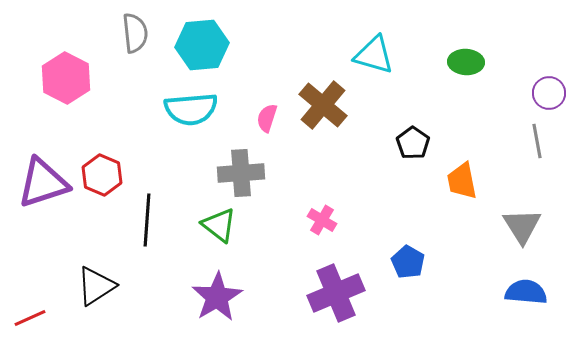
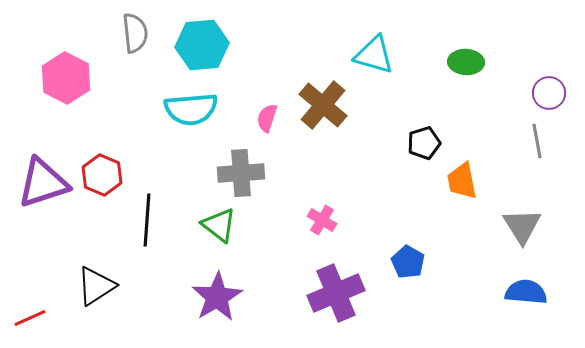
black pentagon: moved 11 px right; rotated 20 degrees clockwise
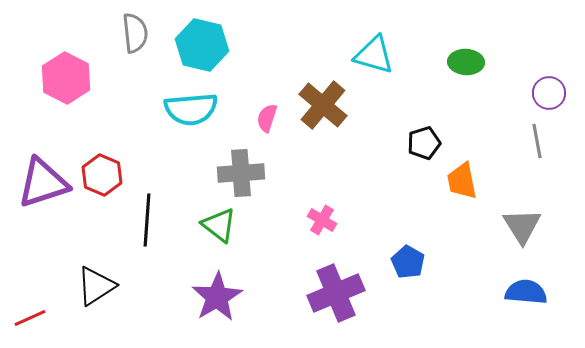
cyan hexagon: rotated 18 degrees clockwise
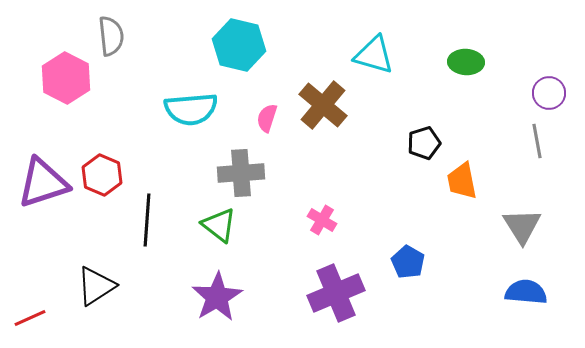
gray semicircle: moved 24 px left, 3 px down
cyan hexagon: moved 37 px right
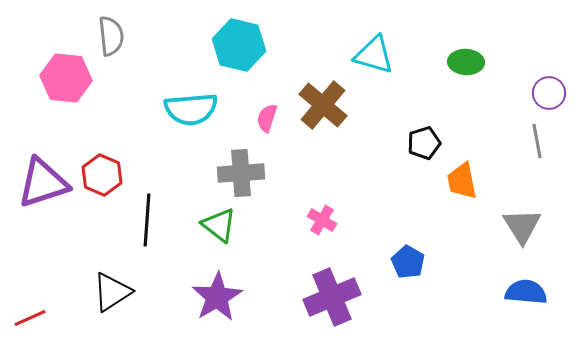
pink hexagon: rotated 21 degrees counterclockwise
black triangle: moved 16 px right, 6 px down
purple cross: moved 4 px left, 4 px down
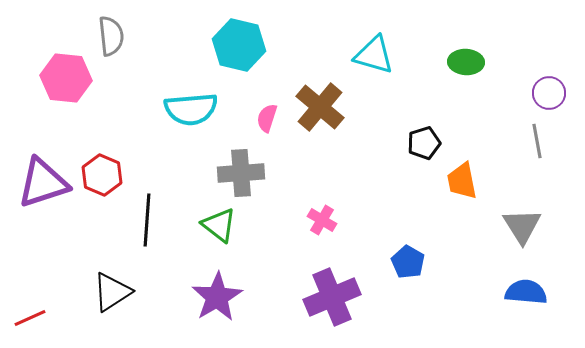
brown cross: moved 3 px left, 2 px down
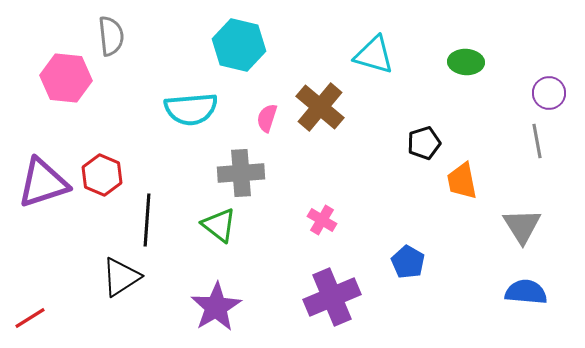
black triangle: moved 9 px right, 15 px up
purple star: moved 1 px left, 10 px down
red line: rotated 8 degrees counterclockwise
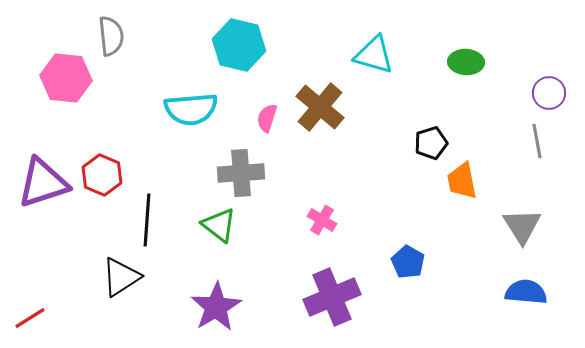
black pentagon: moved 7 px right
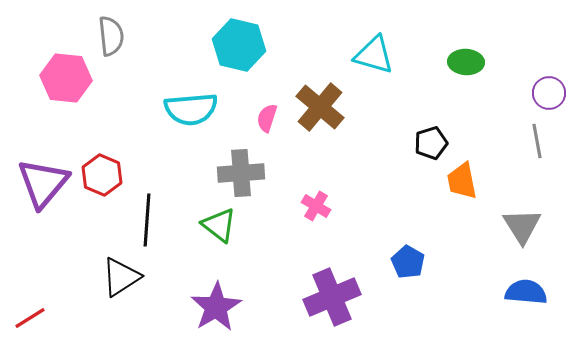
purple triangle: rotated 32 degrees counterclockwise
pink cross: moved 6 px left, 14 px up
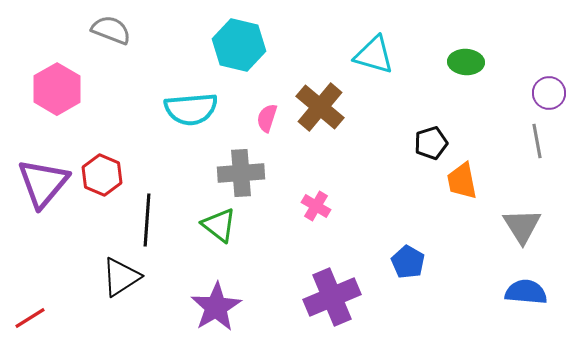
gray semicircle: moved 6 px up; rotated 63 degrees counterclockwise
pink hexagon: moved 9 px left, 11 px down; rotated 24 degrees clockwise
